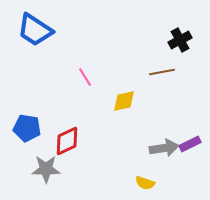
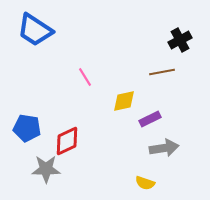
purple rectangle: moved 40 px left, 25 px up
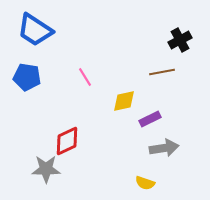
blue pentagon: moved 51 px up
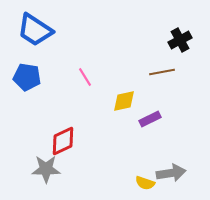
red diamond: moved 4 px left
gray arrow: moved 7 px right, 25 px down
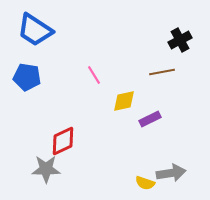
pink line: moved 9 px right, 2 px up
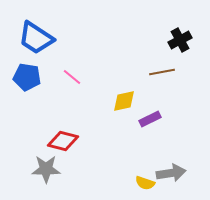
blue trapezoid: moved 1 px right, 8 px down
pink line: moved 22 px left, 2 px down; rotated 18 degrees counterclockwise
red diamond: rotated 40 degrees clockwise
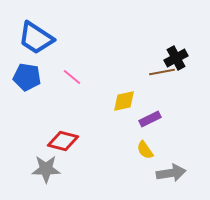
black cross: moved 4 px left, 18 px down
yellow semicircle: moved 33 px up; rotated 36 degrees clockwise
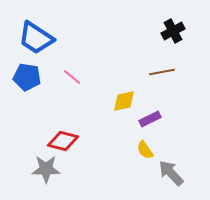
black cross: moved 3 px left, 27 px up
gray arrow: rotated 124 degrees counterclockwise
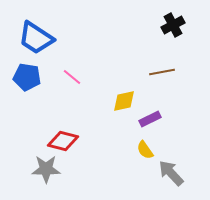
black cross: moved 6 px up
